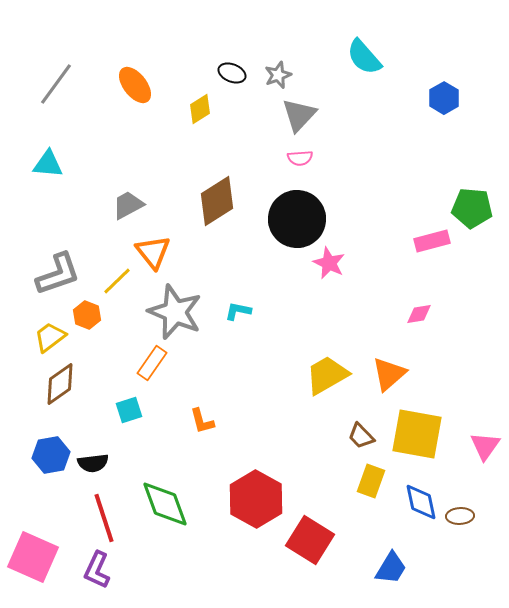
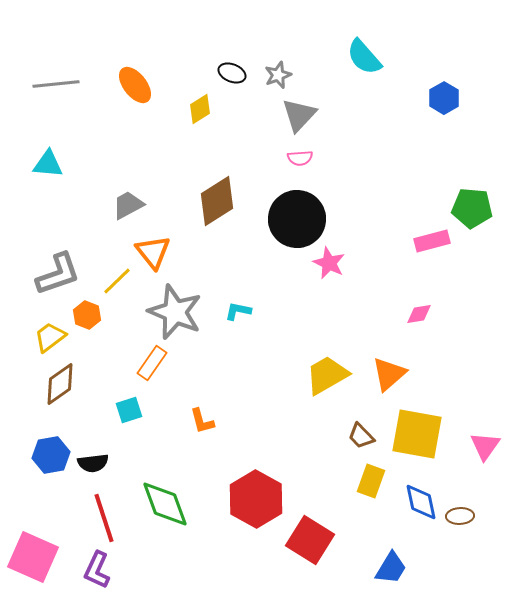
gray line at (56, 84): rotated 48 degrees clockwise
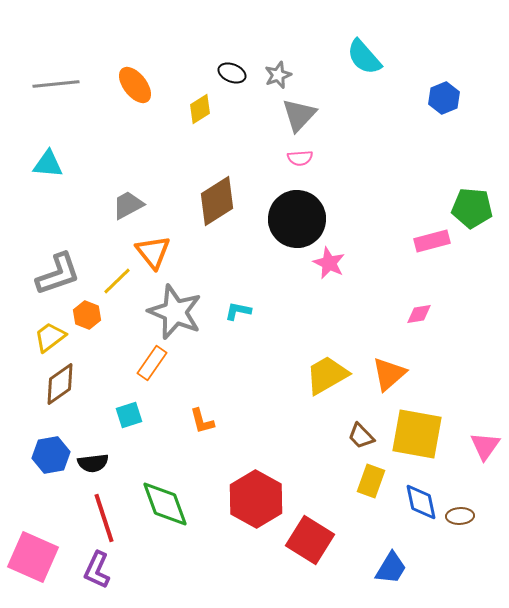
blue hexagon at (444, 98): rotated 8 degrees clockwise
cyan square at (129, 410): moved 5 px down
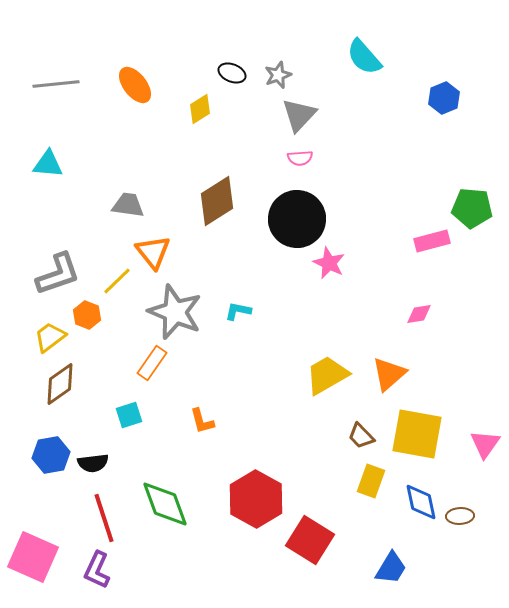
gray trapezoid at (128, 205): rotated 36 degrees clockwise
pink triangle at (485, 446): moved 2 px up
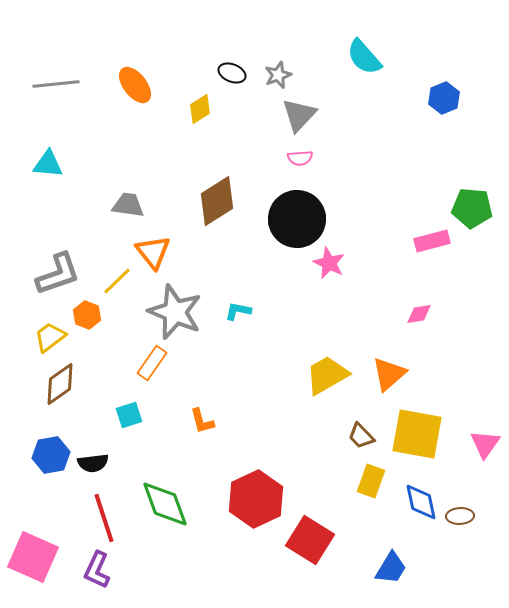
red hexagon at (256, 499): rotated 6 degrees clockwise
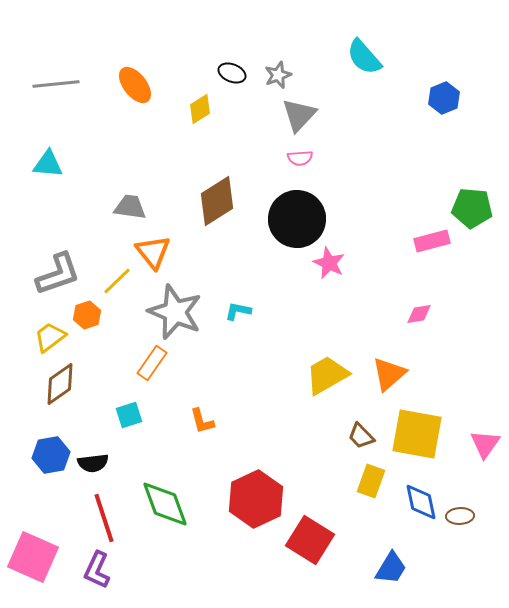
gray trapezoid at (128, 205): moved 2 px right, 2 px down
orange hexagon at (87, 315): rotated 20 degrees clockwise
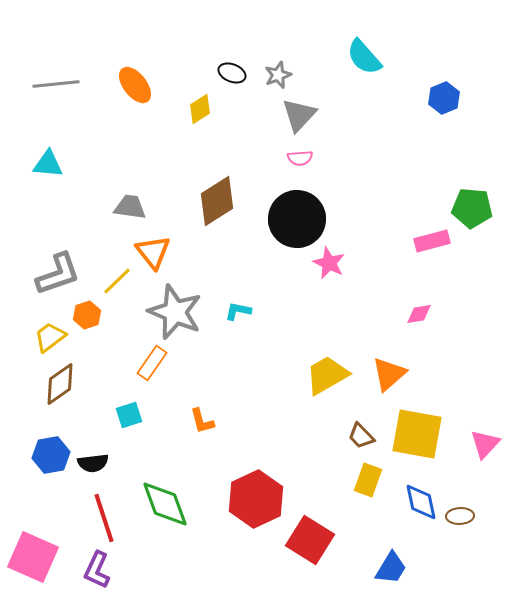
pink triangle at (485, 444): rotated 8 degrees clockwise
yellow rectangle at (371, 481): moved 3 px left, 1 px up
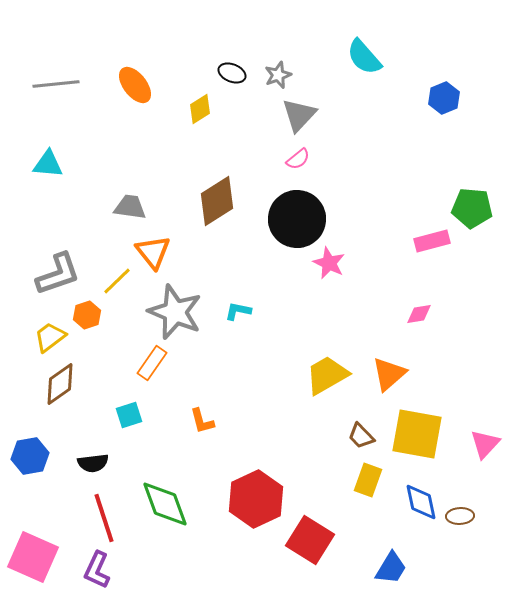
pink semicircle at (300, 158): moved 2 px left, 1 px down; rotated 35 degrees counterclockwise
blue hexagon at (51, 455): moved 21 px left, 1 px down
